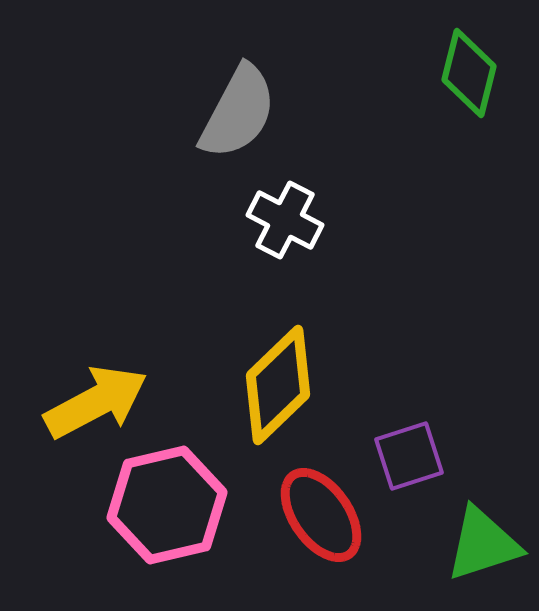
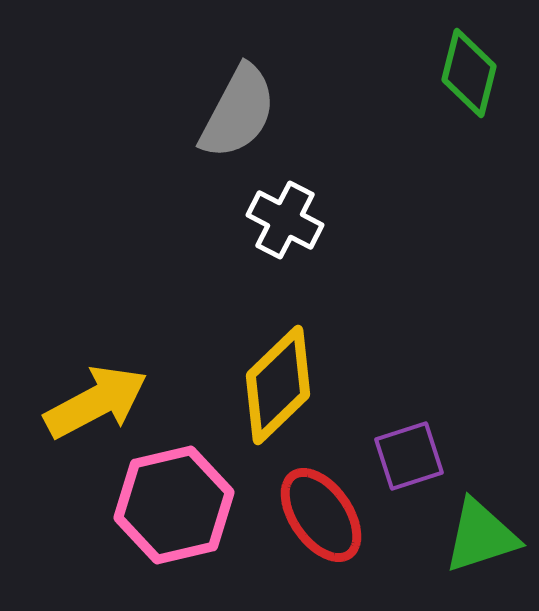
pink hexagon: moved 7 px right
green triangle: moved 2 px left, 8 px up
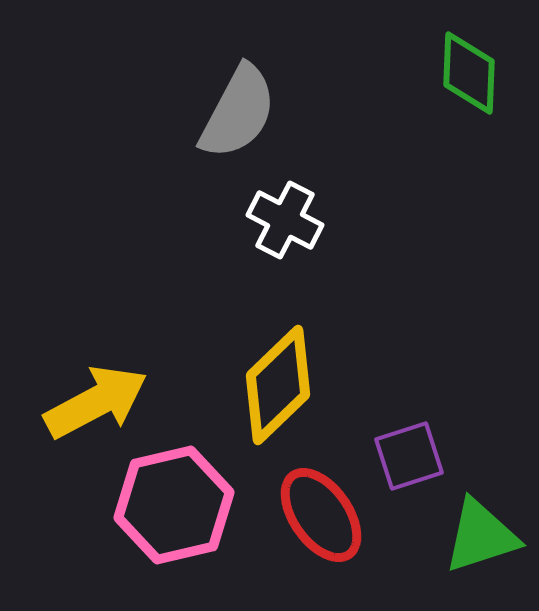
green diamond: rotated 12 degrees counterclockwise
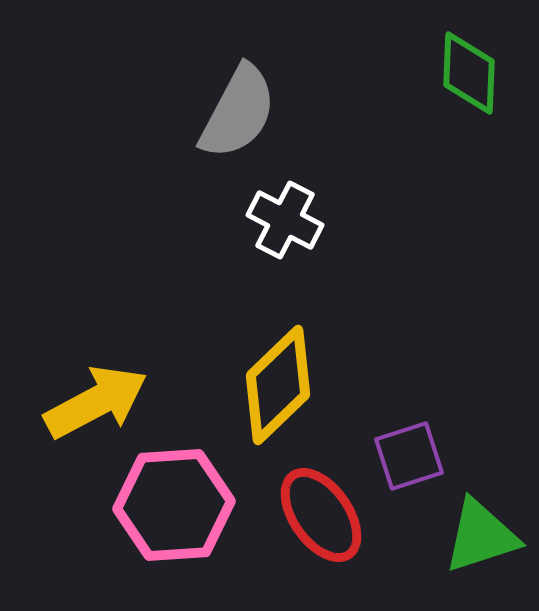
pink hexagon: rotated 9 degrees clockwise
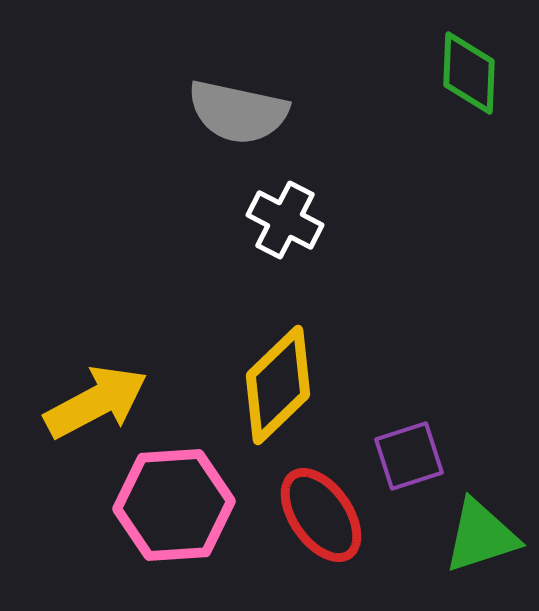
gray semicircle: rotated 74 degrees clockwise
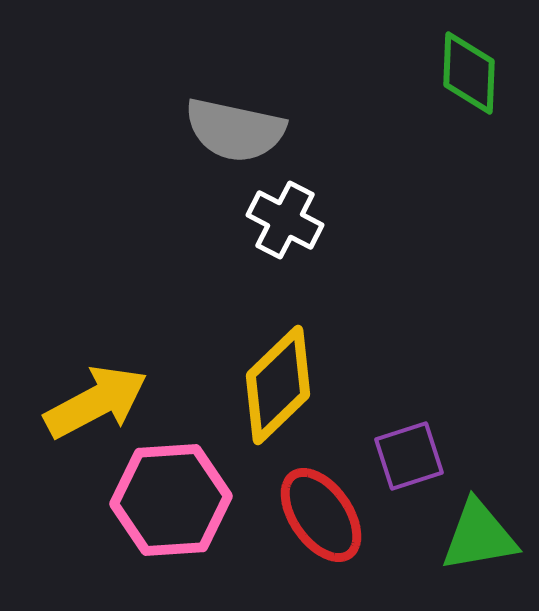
gray semicircle: moved 3 px left, 18 px down
pink hexagon: moved 3 px left, 5 px up
green triangle: moved 2 px left; rotated 8 degrees clockwise
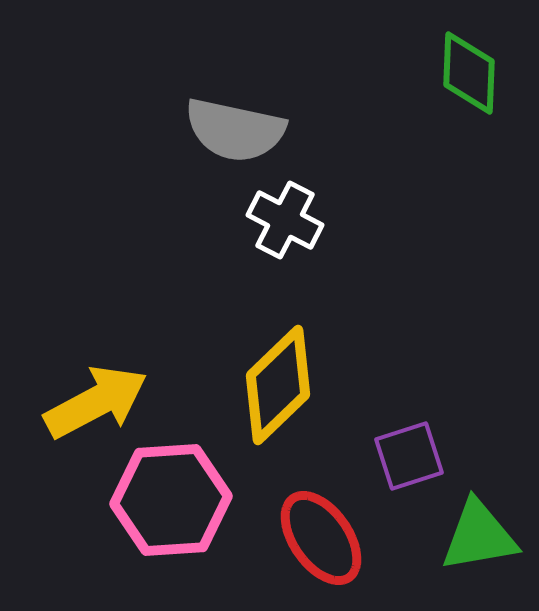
red ellipse: moved 23 px down
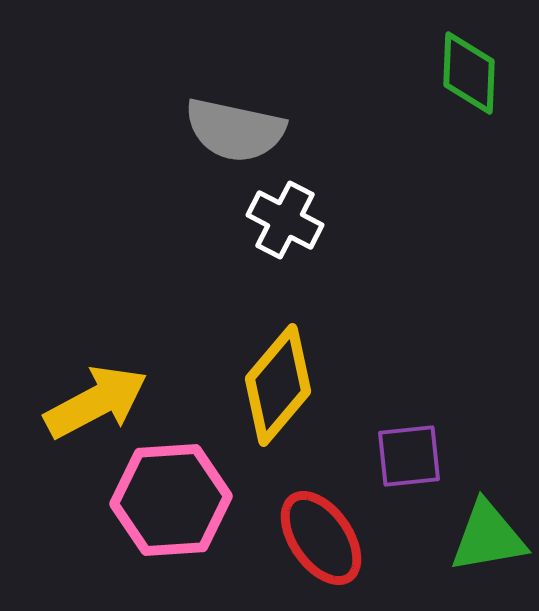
yellow diamond: rotated 6 degrees counterclockwise
purple square: rotated 12 degrees clockwise
green triangle: moved 9 px right, 1 px down
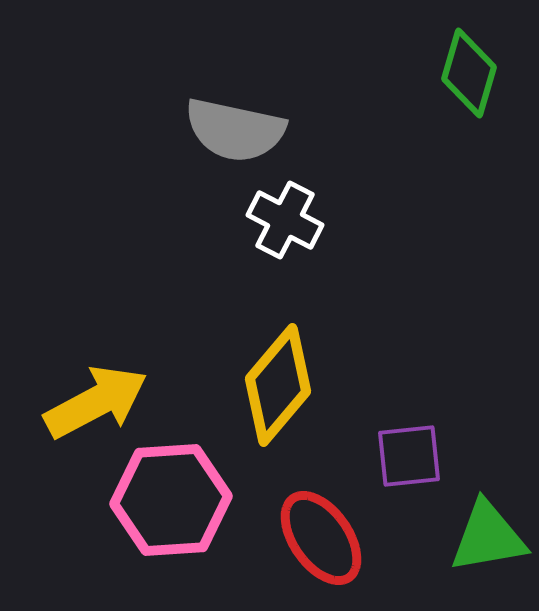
green diamond: rotated 14 degrees clockwise
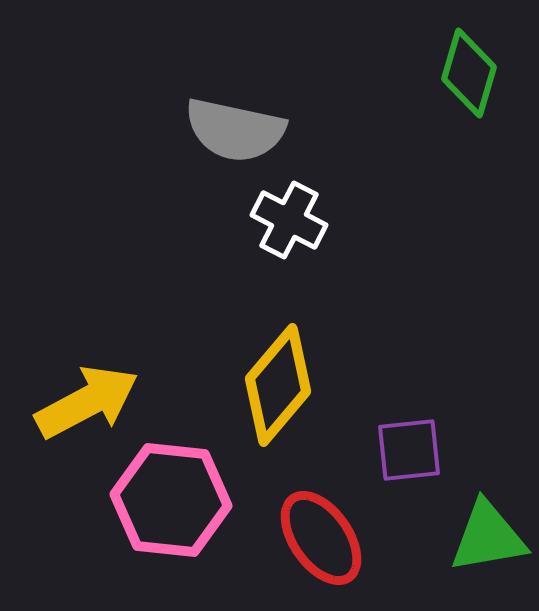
white cross: moved 4 px right
yellow arrow: moved 9 px left
purple square: moved 6 px up
pink hexagon: rotated 10 degrees clockwise
